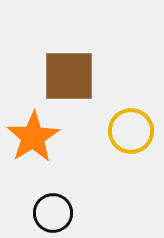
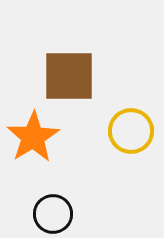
black circle: moved 1 px down
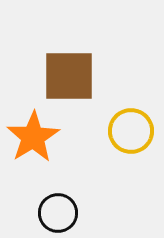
black circle: moved 5 px right, 1 px up
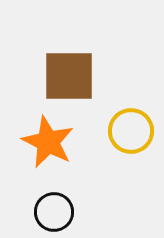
orange star: moved 15 px right, 5 px down; rotated 14 degrees counterclockwise
black circle: moved 4 px left, 1 px up
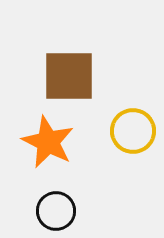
yellow circle: moved 2 px right
black circle: moved 2 px right, 1 px up
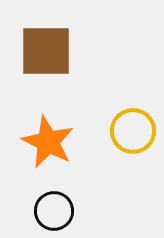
brown square: moved 23 px left, 25 px up
black circle: moved 2 px left
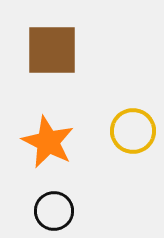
brown square: moved 6 px right, 1 px up
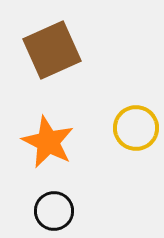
brown square: rotated 24 degrees counterclockwise
yellow circle: moved 3 px right, 3 px up
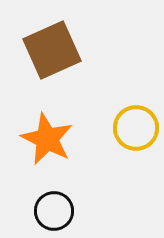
orange star: moved 1 px left, 3 px up
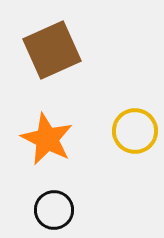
yellow circle: moved 1 px left, 3 px down
black circle: moved 1 px up
